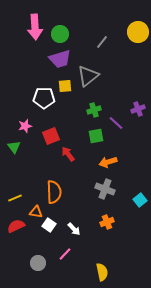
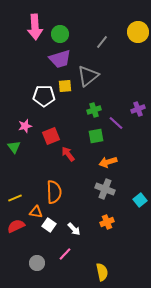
white pentagon: moved 2 px up
gray circle: moved 1 px left
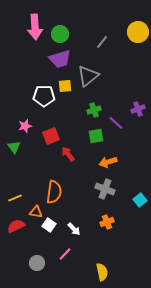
orange semicircle: rotated 10 degrees clockwise
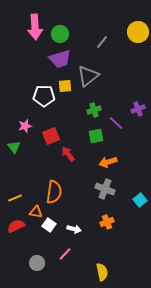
white arrow: rotated 32 degrees counterclockwise
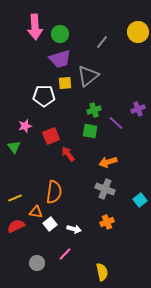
yellow square: moved 3 px up
green square: moved 6 px left, 5 px up; rotated 21 degrees clockwise
white square: moved 1 px right, 1 px up; rotated 16 degrees clockwise
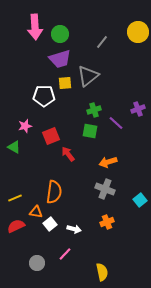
green triangle: rotated 24 degrees counterclockwise
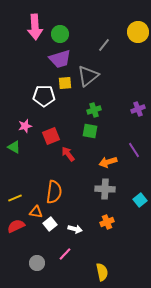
gray line: moved 2 px right, 3 px down
purple line: moved 18 px right, 27 px down; rotated 14 degrees clockwise
gray cross: rotated 18 degrees counterclockwise
white arrow: moved 1 px right
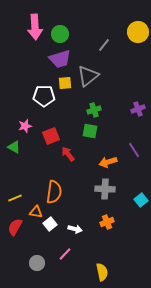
cyan square: moved 1 px right
red semicircle: moved 1 px left, 1 px down; rotated 36 degrees counterclockwise
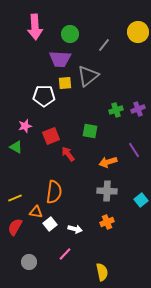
green circle: moved 10 px right
purple trapezoid: rotated 20 degrees clockwise
green cross: moved 22 px right
green triangle: moved 2 px right
gray cross: moved 2 px right, 2 px down
gray circle: moved 8 px left, 1 px up
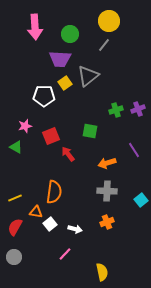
yellow circle: moved 29 px left, 11 px up
yellow square: rotated 32 degrees counterclockwise
orange arrow: moved 1 px left, 1 px down
gray circle: moved 15 px left, 5 px up
